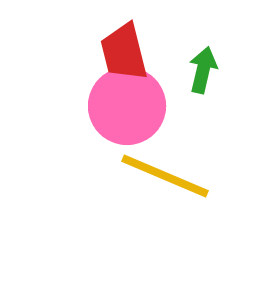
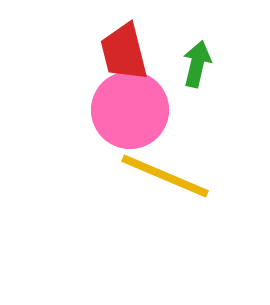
green arrow: moved 6 px left, 6 px up
pink circle: moved 3 px right, 4 px down
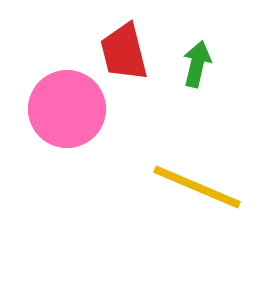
pink circle: moved 63 px left, 1 px up
yellow line: moved 32 px right, 11 px down
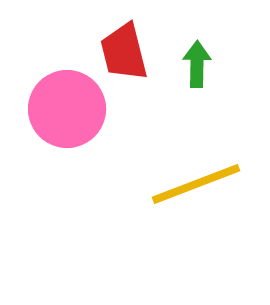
green arrow: rotated 12 degrees counterclockwise
yellow line: moved 1 px left, 3 px up; rotated 44 degrees counterclockwise
